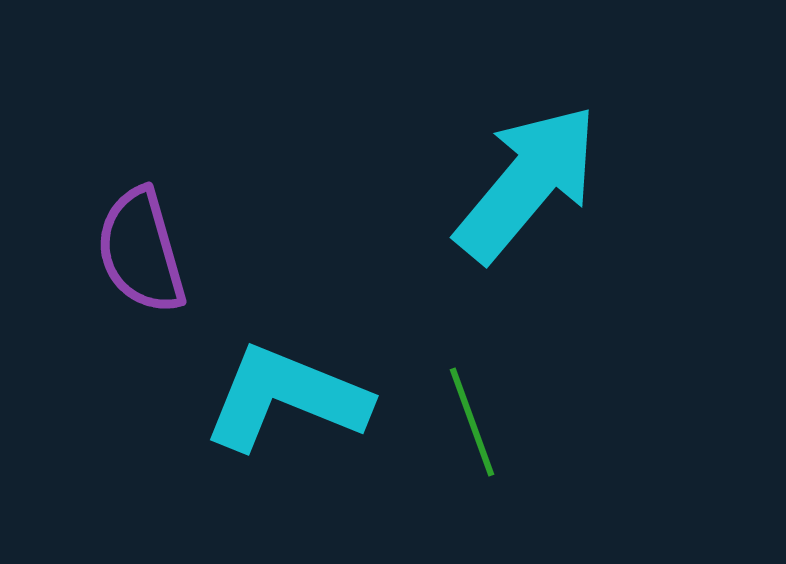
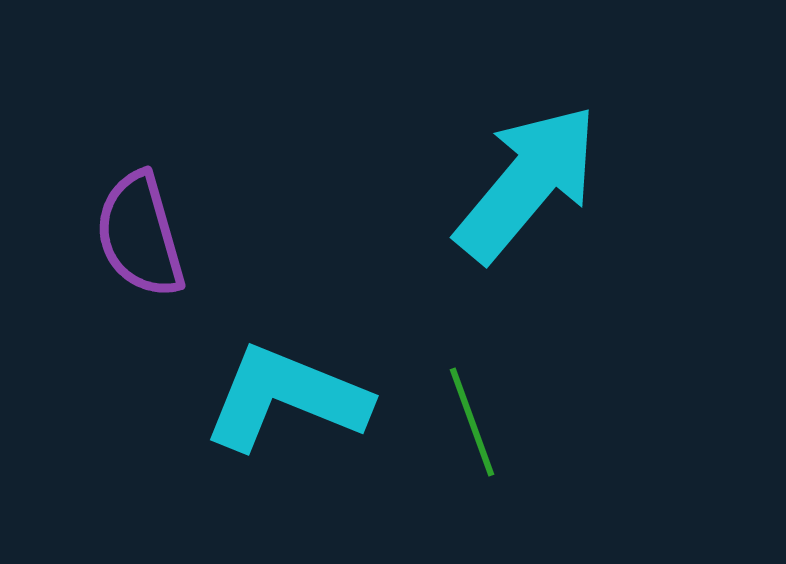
purple semicircle: moved 1 px left, 16 px up
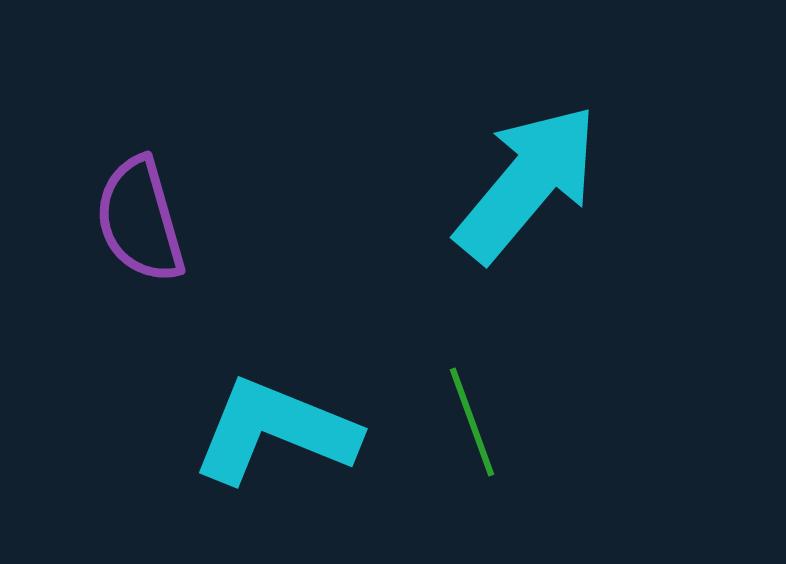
purple semicircle: moved 15 px up
cyan L-shape: moved 11 px left, 33 px down
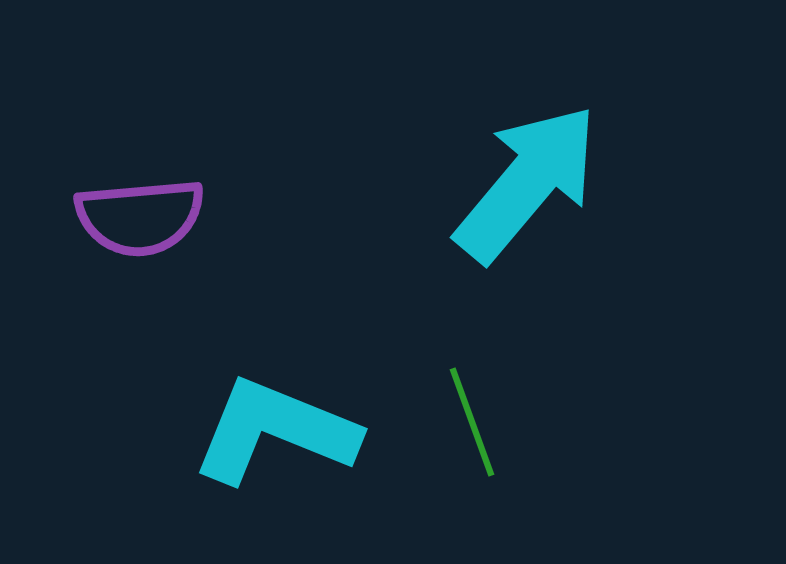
purple semicircle: moved 3 px up; rotated 79 degrees counterclockwise
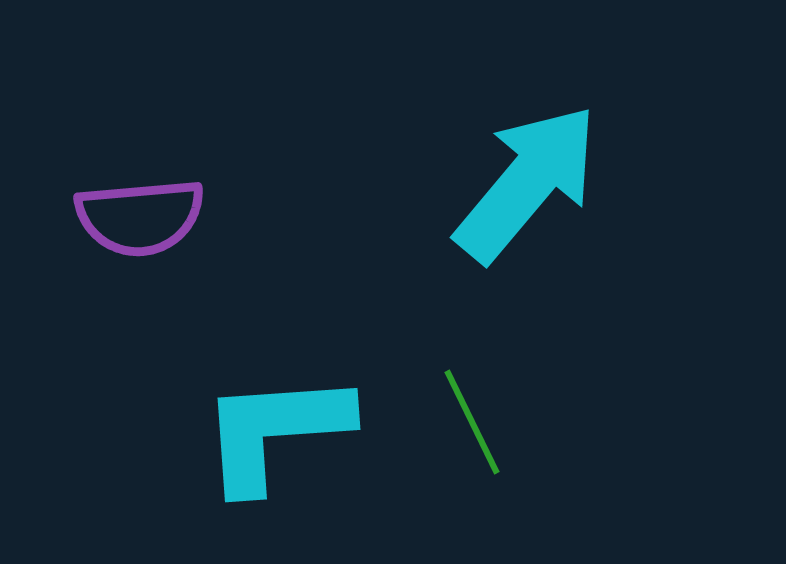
green line: rotated 6 degrees counterclockwise
cyan L-shape: rotated 26 degrees counterclockwise
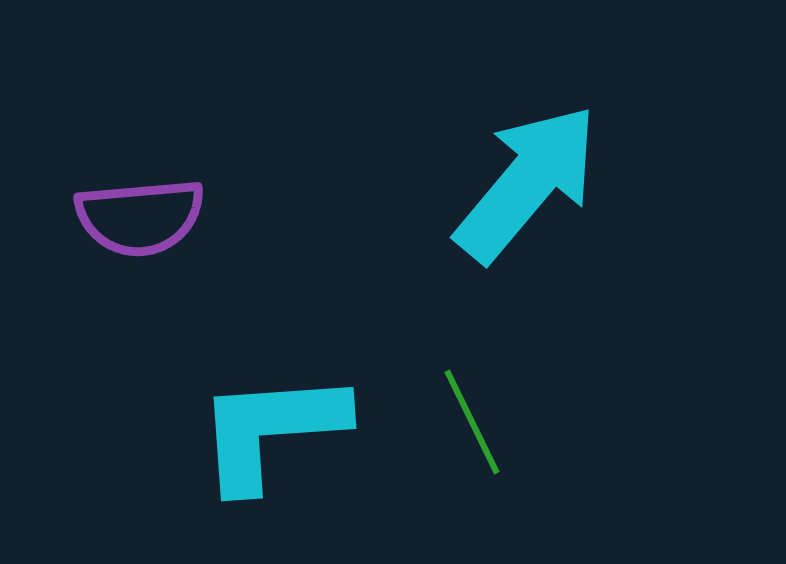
cyan L-shape: moved 4 px left, 1 px up
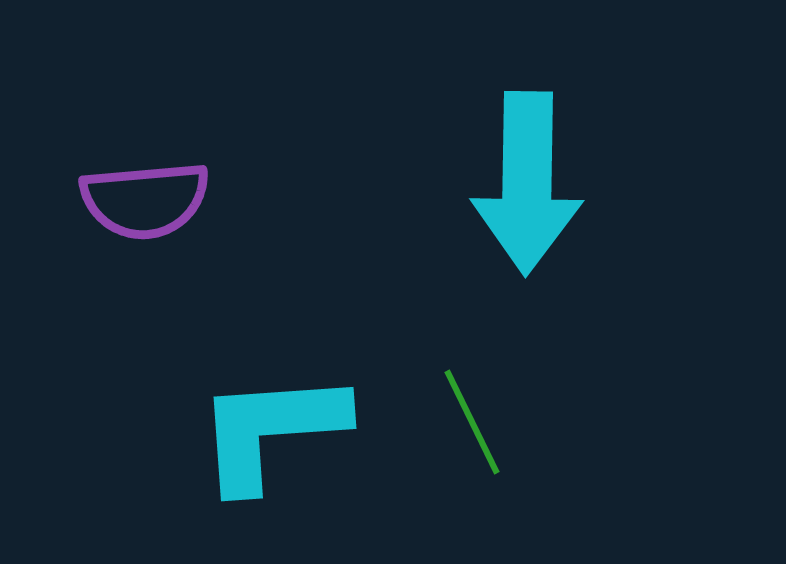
cyan arrow: rotated 141 degrees clockwise
purple semicircle: moved 5 px right, 17 px up
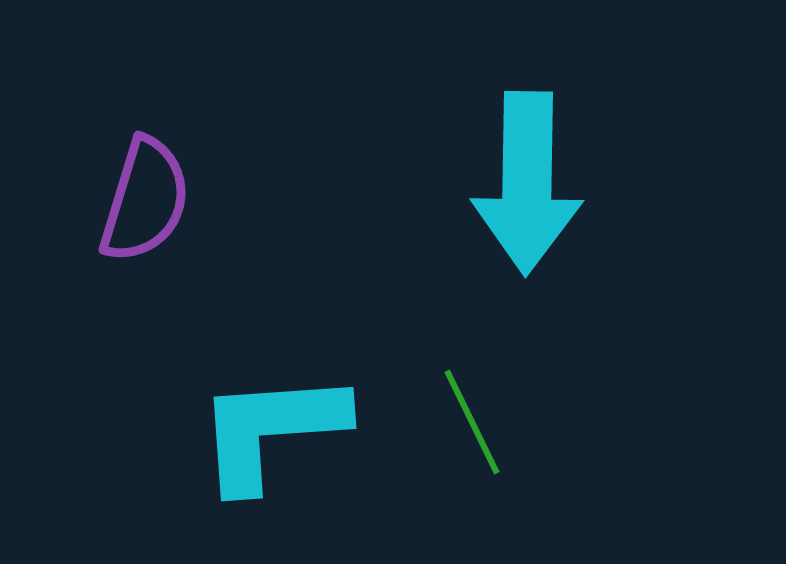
purple semicircle: rotated 68 degrees counterclockwise
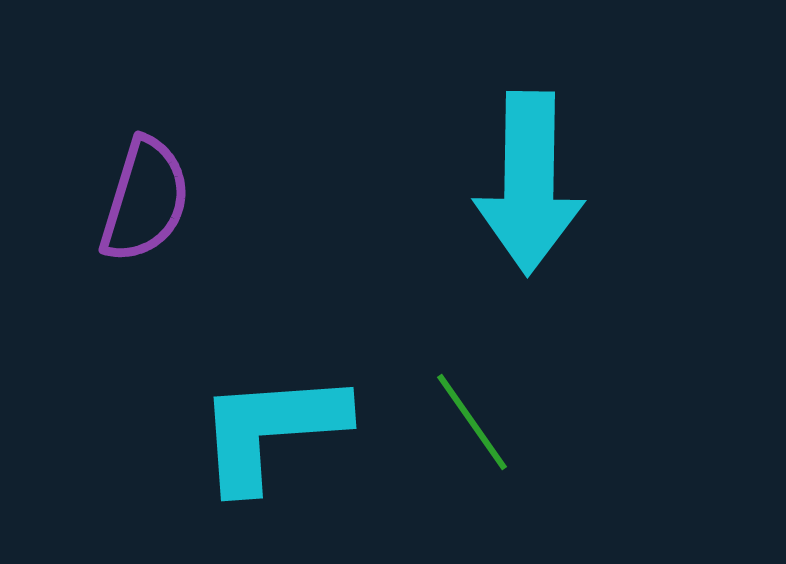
cyan arrow: moved 2 px right
green line: rotated 9 degrees counterclockwise
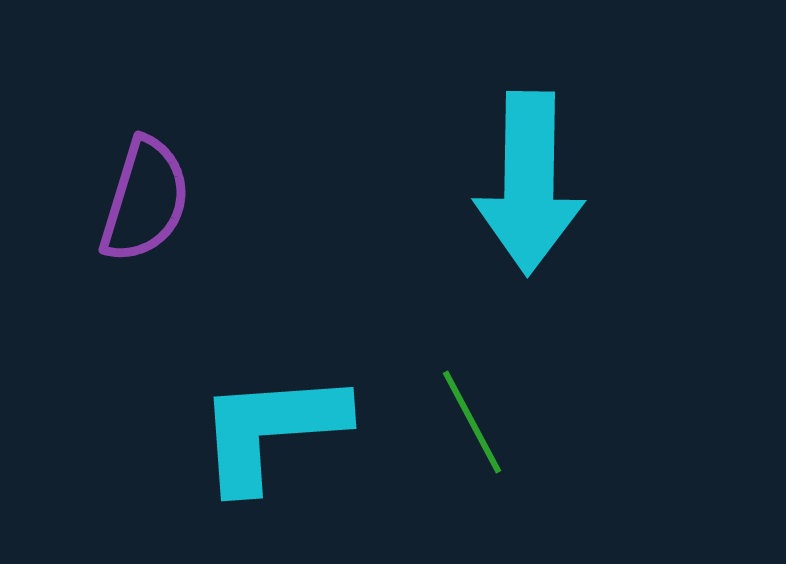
green line: rotated 7 degrees clockwise
